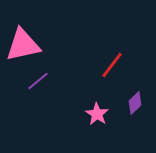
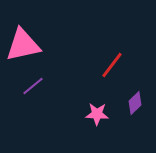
purple line: moved 5 px left, 5 px down
pink star: rotated 30 degrees counterclockwise
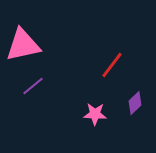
pink star: moved 2 px left
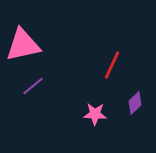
red line: rotated 12 degrees counterclockwise
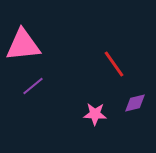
pink triangle: rotated 6 degrees clockwise
red line: moved 2 px right, 1 px up; rotated 60 degrees counterclockwise
purple diamond: rotated 30 degrees clockwise
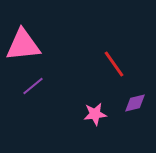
pink star: rotated 10 degrees counterclockwise
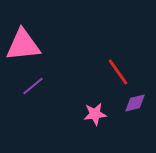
red line: moved 4 px right, 8 px down
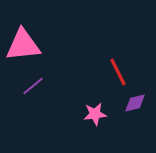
red line: rotated 8 degrees clockwise
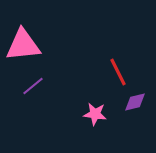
purple diamond: moved 1 px up
pink star: rotated 15 degrees clockwise
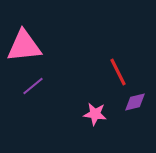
pink triangle: moved 1 px right, 1 px down
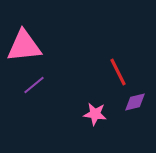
purple line: moved 1 px right, 1 px up
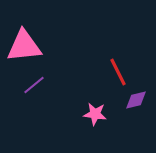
purple diamond: moved 1 px right, 2 px up
